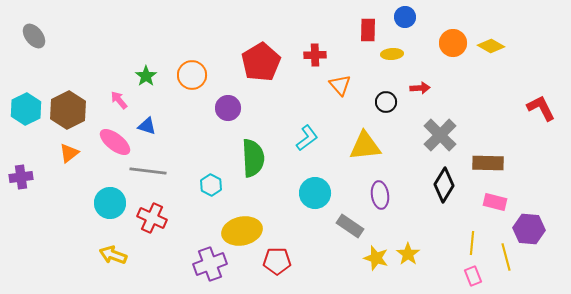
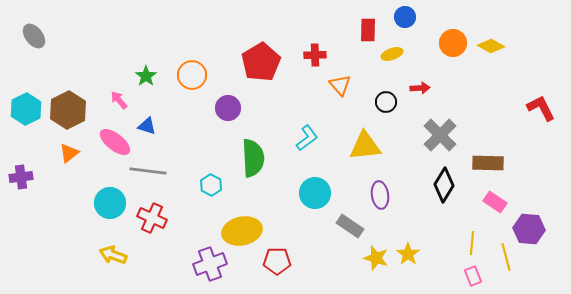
yellow ellipse at (392, 54): rotated 15 degrees counterclockwise
pink rectangle at (495, 202): rotated 20 degrees clockwise
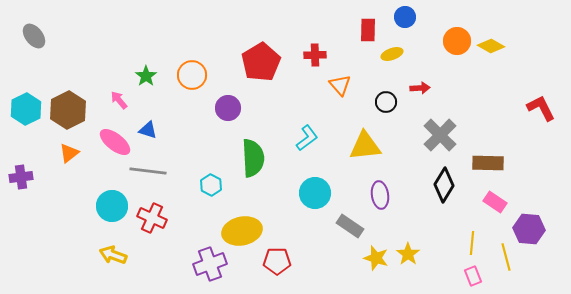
orange circle at (453, 43): moved 4 px right, 2 px up
blue triangle at (147, 126): moved 1 px right, 4 px down
cyan circle at (110, 203): moved 2 px right, 3 px down
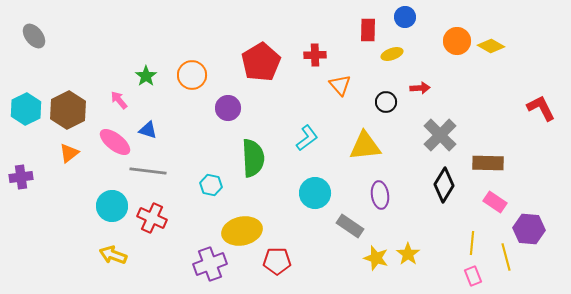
cyan hexagon at (211, 185): rotated 15 degrees counterclockwise
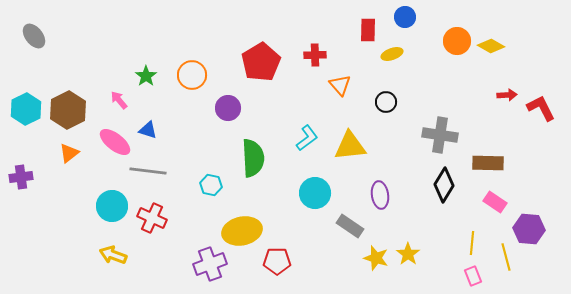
red arrow at (420, 88): moved 87 px right, 7 px down
gray cross at (440, 135): rotated 36 degrees counterclockwise
yellow triangle at (365, 146): moved 15 px left
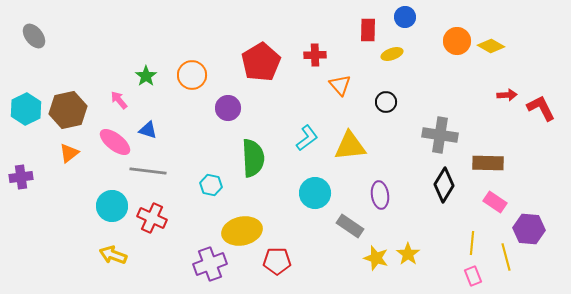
brown hexagon at (68, 110): rotated 15 degrees clockwise
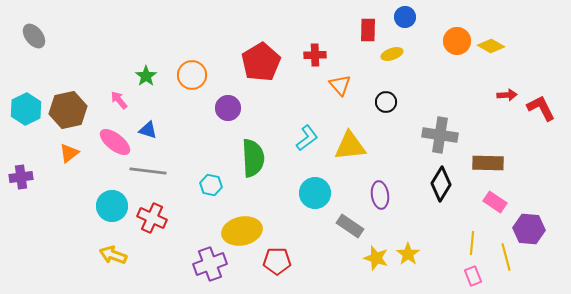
black diamond at (444, 185): moved 3 px left, 1 px up
